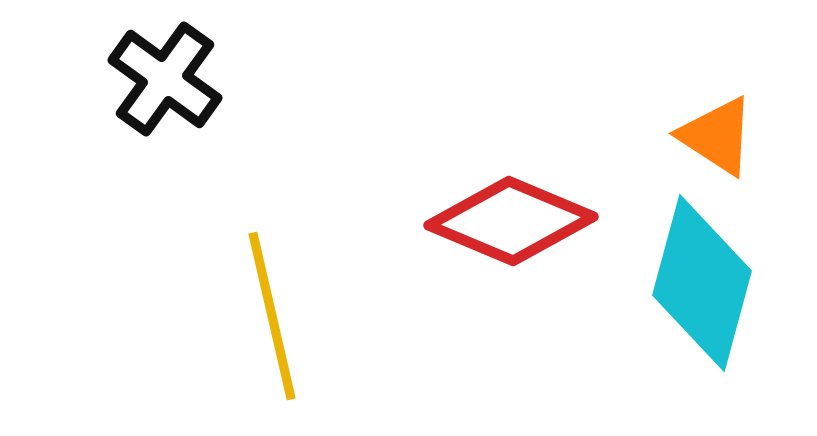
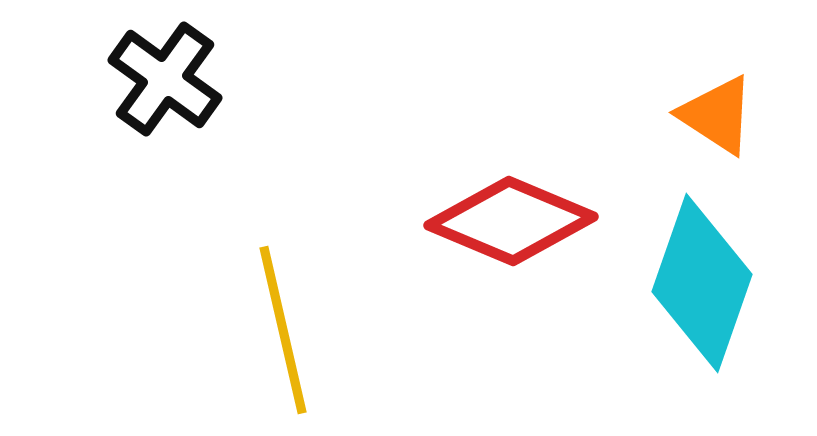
orange triangle: moved 21 px up
cyan diamond: rotated 4 degrees clockwise
yellow line: moved 11 px right, 14 px down
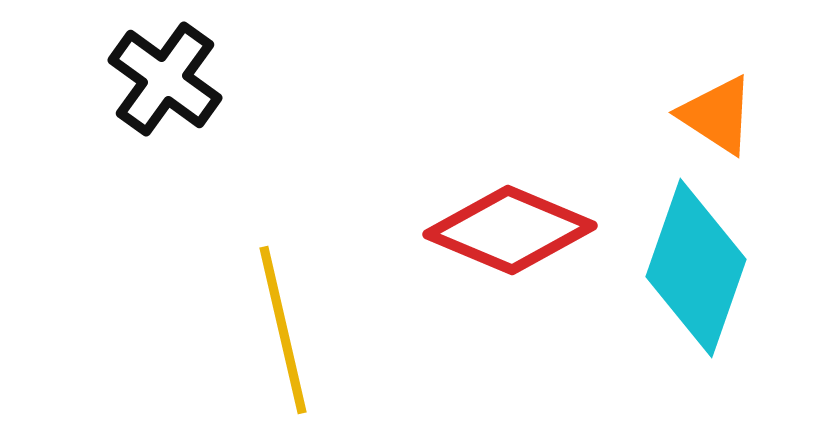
red diamond: moved 1 px left, 9 px down
cyan diamond: moved 6 px left, 15 px up
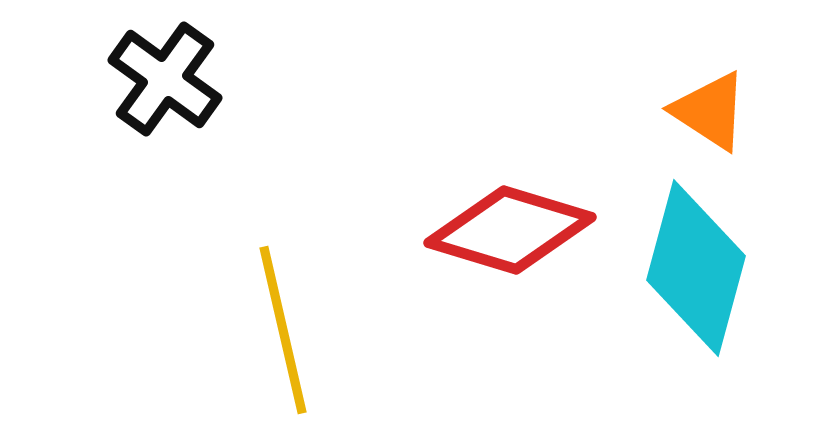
orange triangle: moved 7 px left, 4 px up
red diamond: rotated 6 degrees counterclockwise
cyan diamond: rotated 4 degrees counterclockwise
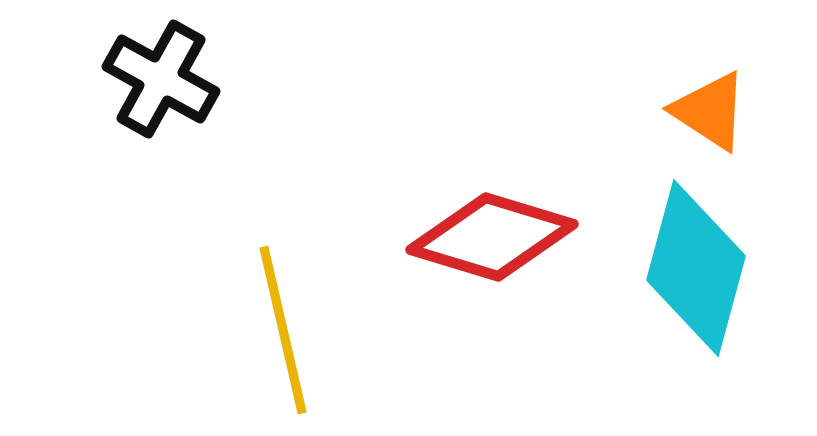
black cross: moved 4 px left; rotated 7 degrees counterclockwise
red diamond: moved 18 px left, 7 px down
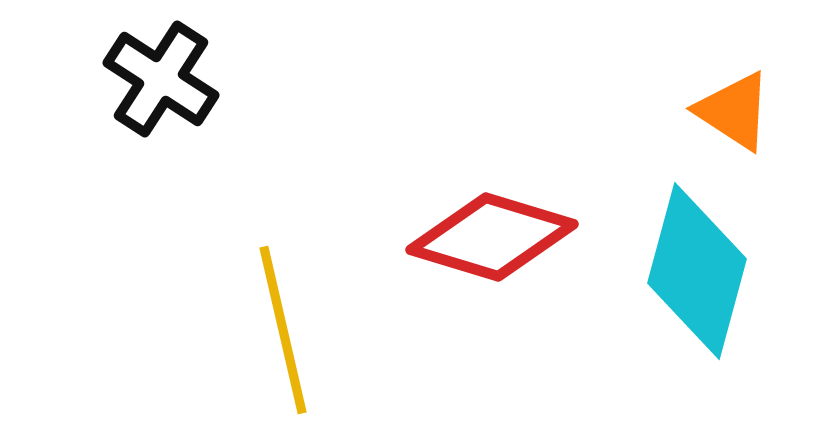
black cross: rotated 4 degrees clockwise
orange triangle: moved 24 px right
cyan diamond: moved 1 px right, 3 px down
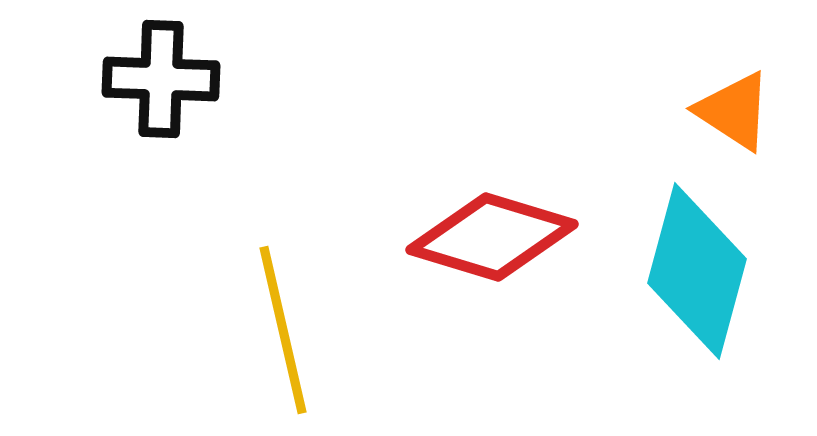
black cross: rotated 31 degrees counterclockwise
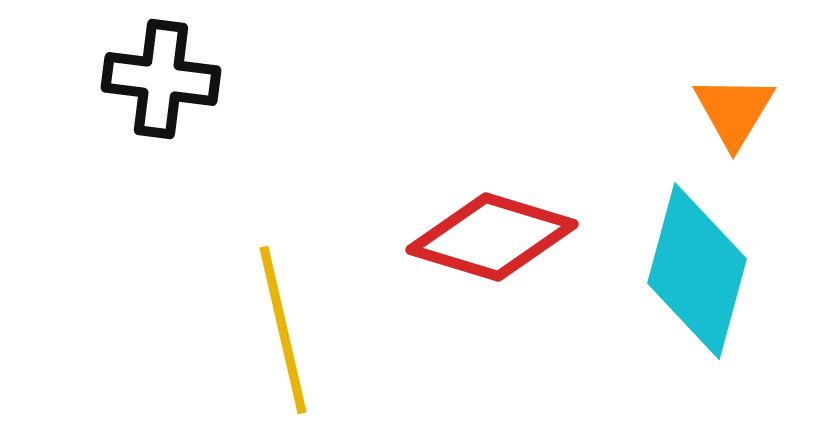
black cross: rotated 5 degrees clockwise
orange triangle: rotated 28 degrees clockwise
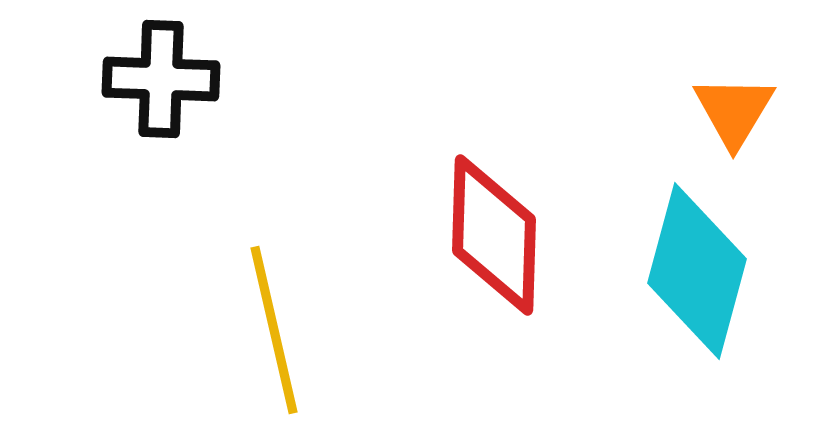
black cross: rotated 5 degrees counterclockwise
red diamond: moved 2 px right, 2 px up; rotated 75 degrees clockwise
yellow line: moved 9 px left
